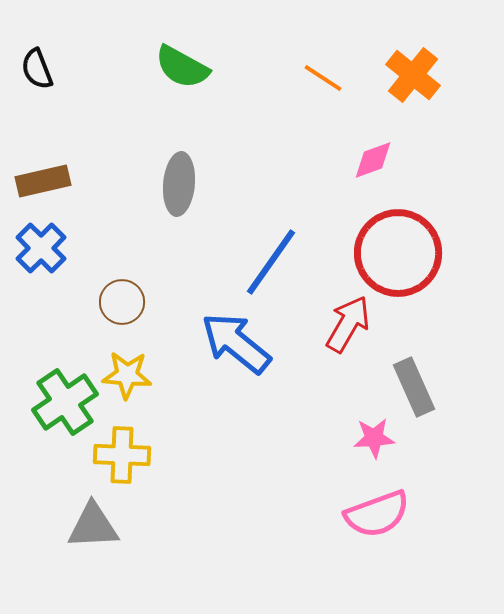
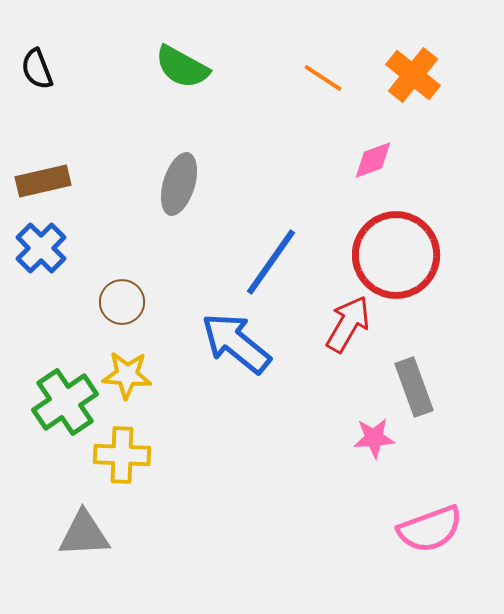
gray ellipse: rotated 12 degrees clockwise
red circle: moved 2 px left, 2 px down
gray rectangle: rotated 4 degrees clockwise
pink semicircle: moved 53 px right, 15 px down
gray triangle: moved 9 px left, 8 px down
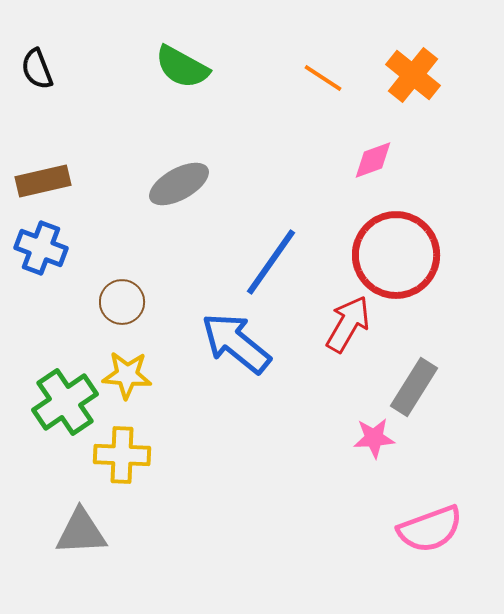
gray ellipse: rotated 44 degrees clockwise
blue cross: rotated 24 degrees counterclockwise
gray rectangle: rotated 52 degrees clockwise
gray triangle: moved 3 px left, 2 px up
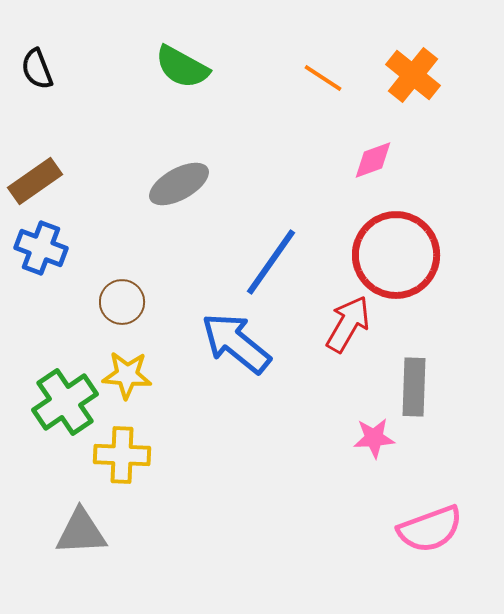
brown rectangle: moved 8 px left; rotated 22 degrees counterclockwise
gray rectangle: rotated 30 degrees counterclockwise
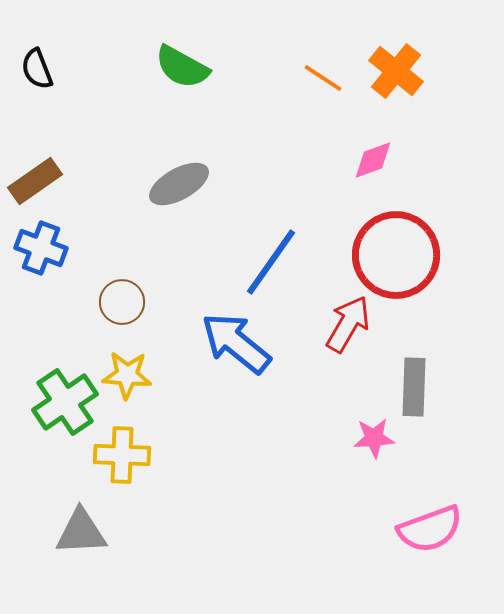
orange cross: moved 17 px left, 4 px up
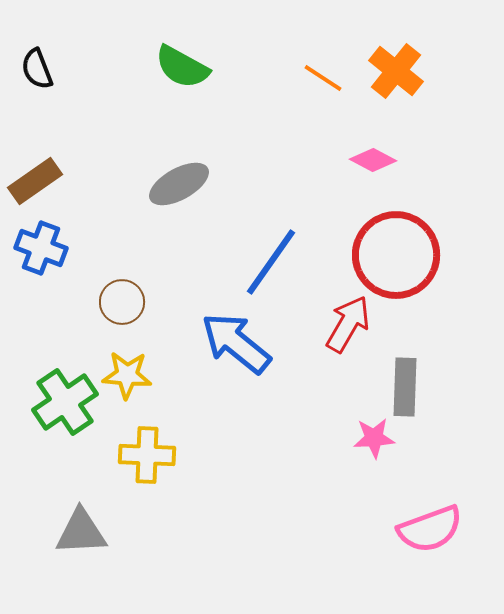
pink diamond: rotated 48 degrees clockwise
gray rectangle: moved 9 px left
yellow cross: moved 25 px right
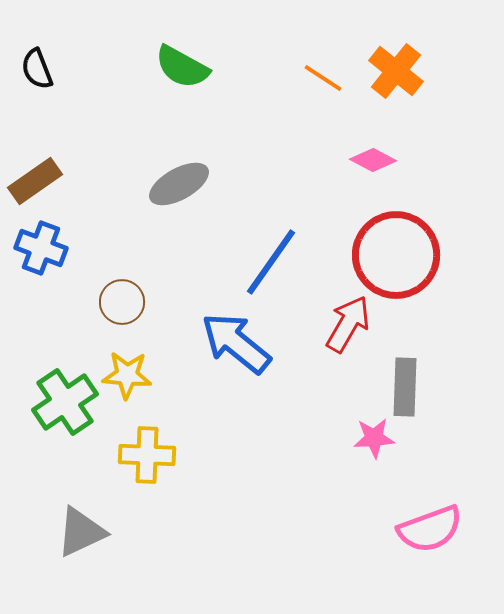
gray triangle: rotated 22 degrees counterclockwise
